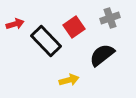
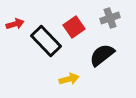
yellow arrow: moved 1 px up
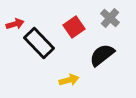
gray cross: rotated 30 degrees counterclockwise
black rectangle: moved 7 px left, 2 px down
yellow arrow: moved 1 px down
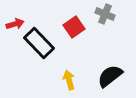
gray cross: moved 5 px left, 4 px up; rotated 18 degrees counterclockwise
black semicircle: moved 8 px right, 21 px down
yellow arrow: rotated 90 degrees counterclockwise
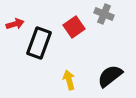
gray cross: moved 1 px left
black rectangle: rotated 64 degrees clockwise
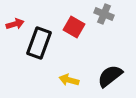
red square: rotated 25 degrees counterclockwise
yellow arrow: rotated 60 degrees counterclockwise
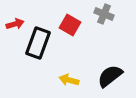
red square: moved 4 px left, 2 px up
black rectangle: moved 1 px left
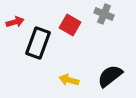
red arrow: moved 2 px up
